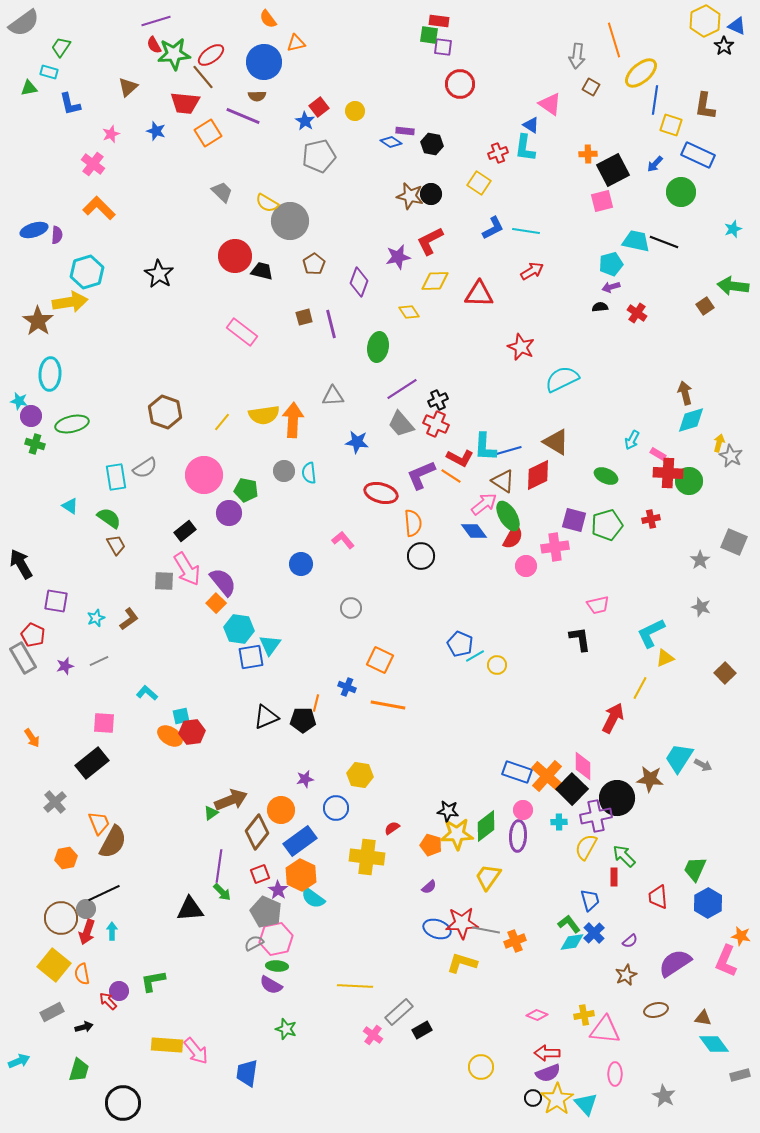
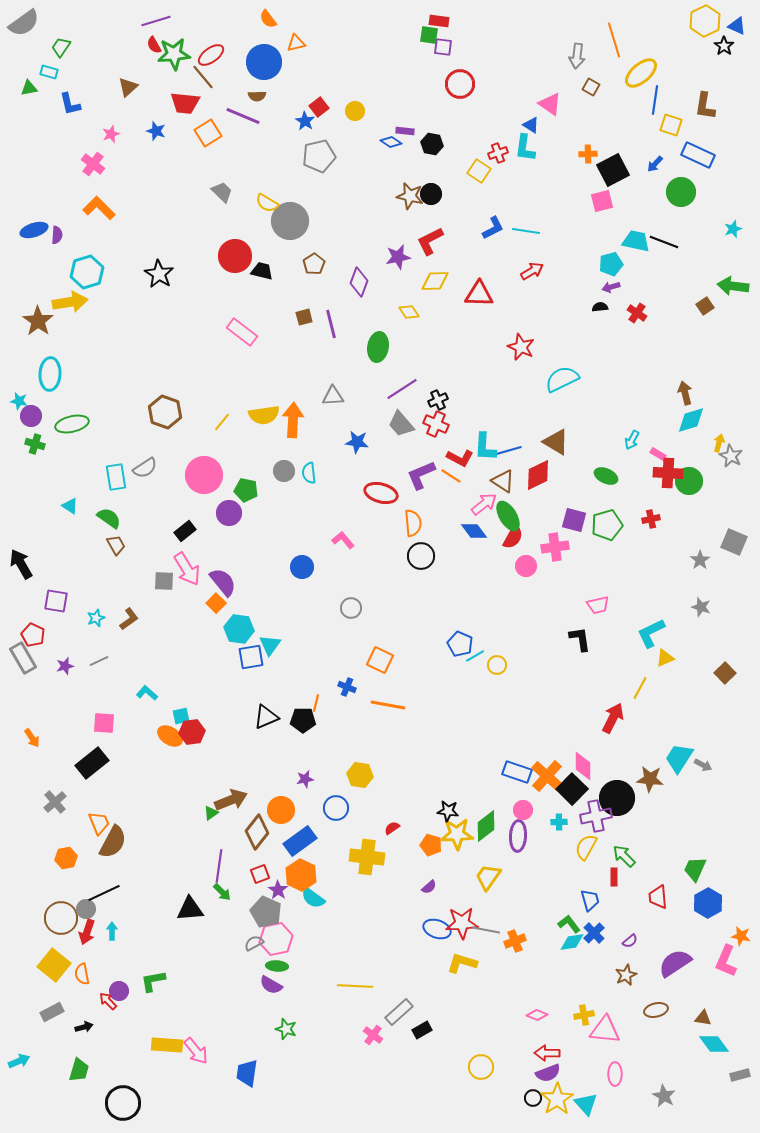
yellow square at (479, 183): moved 12 px up
blue circle at (301, 564): moved 1 px right, 3 px down
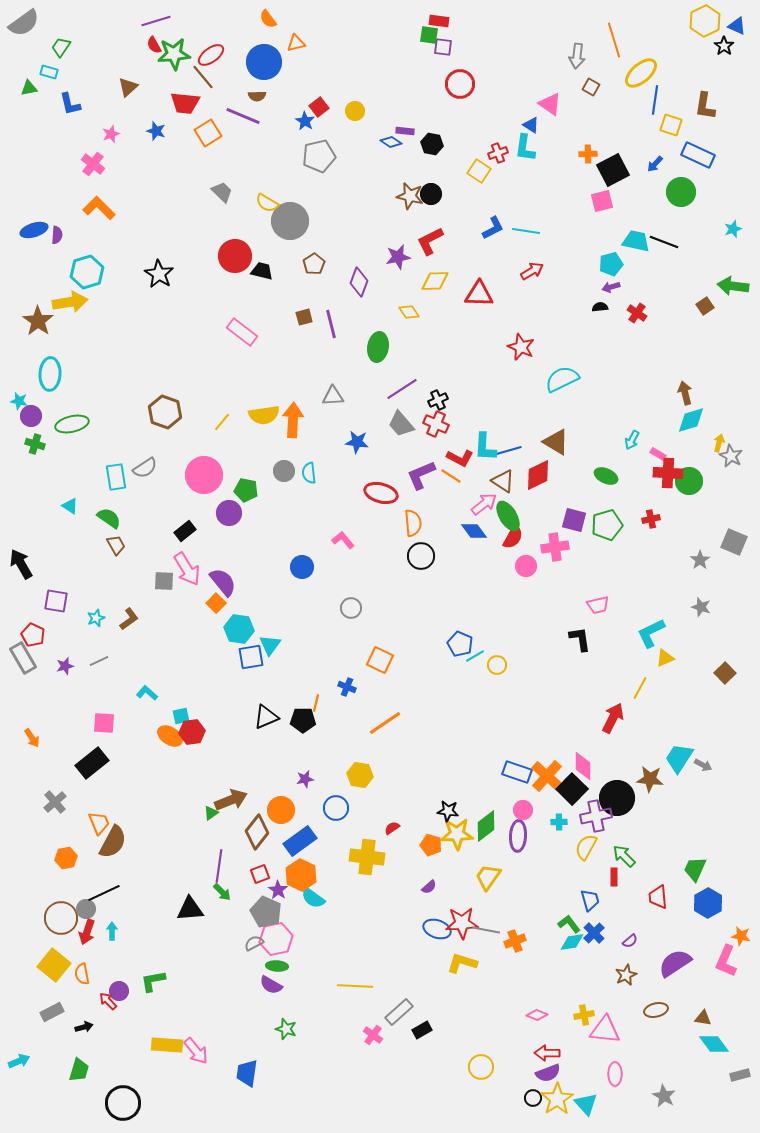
orange line at (388, 705): moved 3 px left, 18 px down; rotated 44 degrees counterclockwise
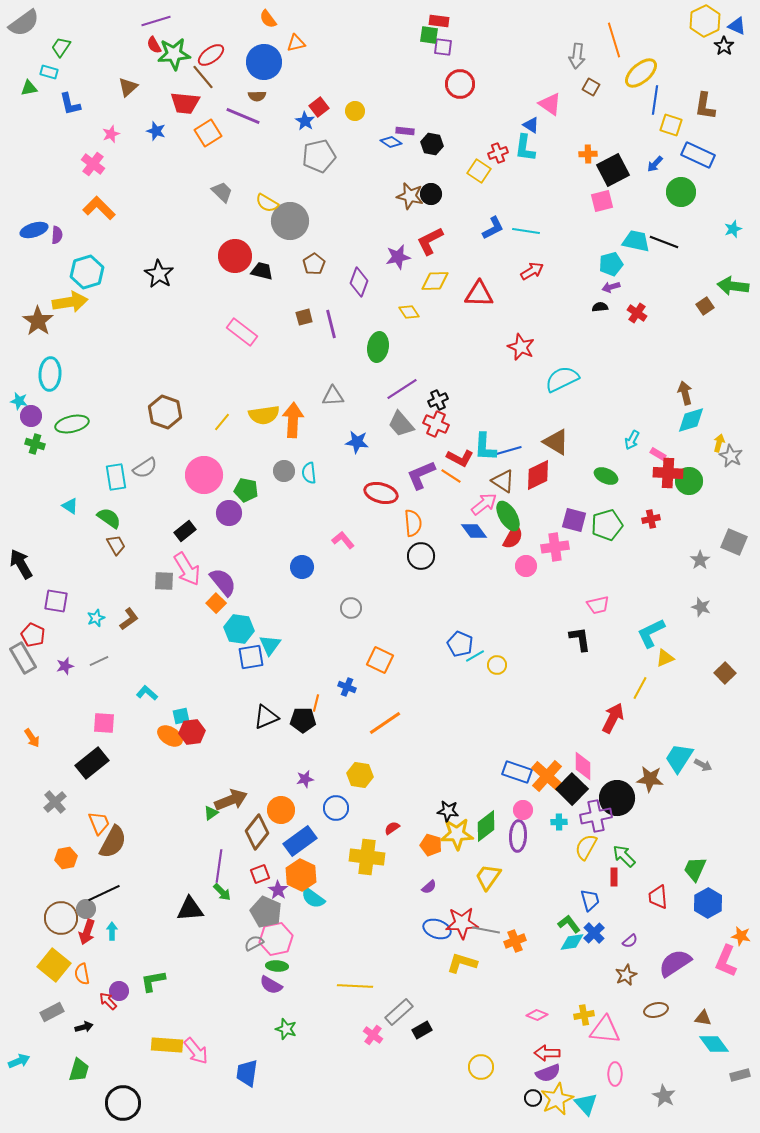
yellow star at (557, 1099): rotated 8 degrees clockwise
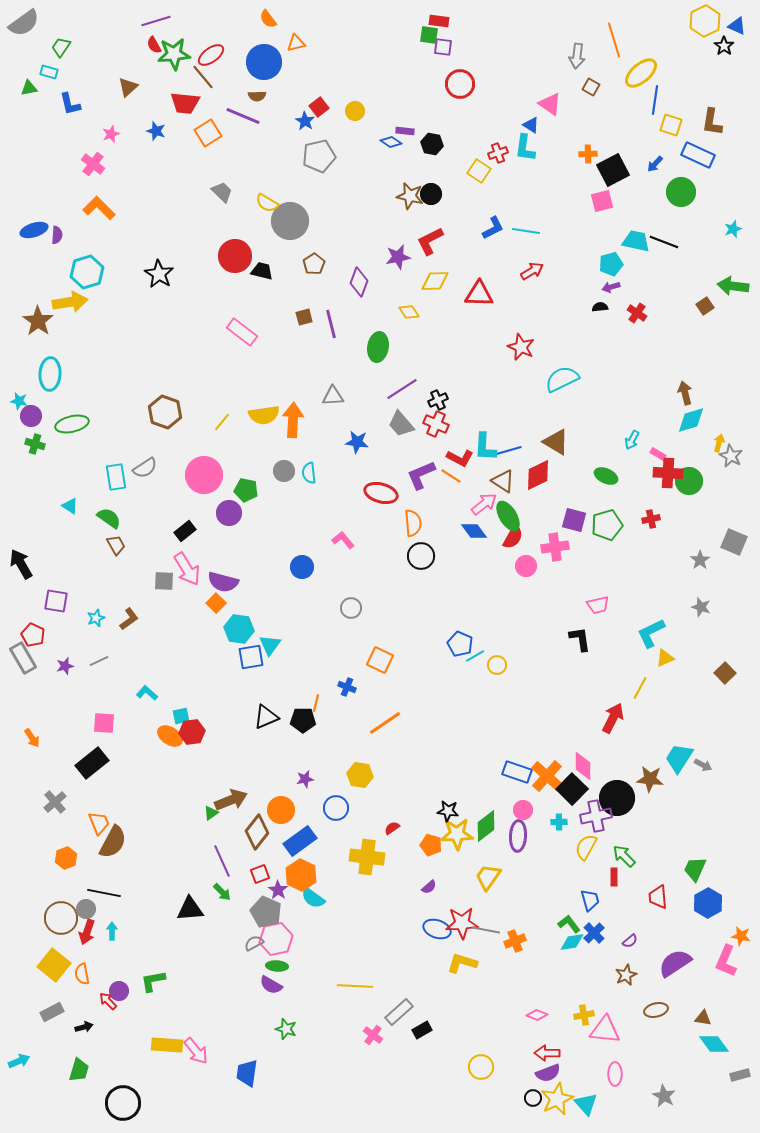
brown L-shape at (705, 106): moved 7 px right, 16 px down
purple semicircle at (223, 582): rotated 144 degrees clockwise
orange hexagon at (66, 858): rotated 10 degrees counterclockwise
purple line at (219, 866): moved 3 px right, 5 px up; rotated 32 degrees counterclockwise
black line at (104, 893): rotated 36 degrees clockwise
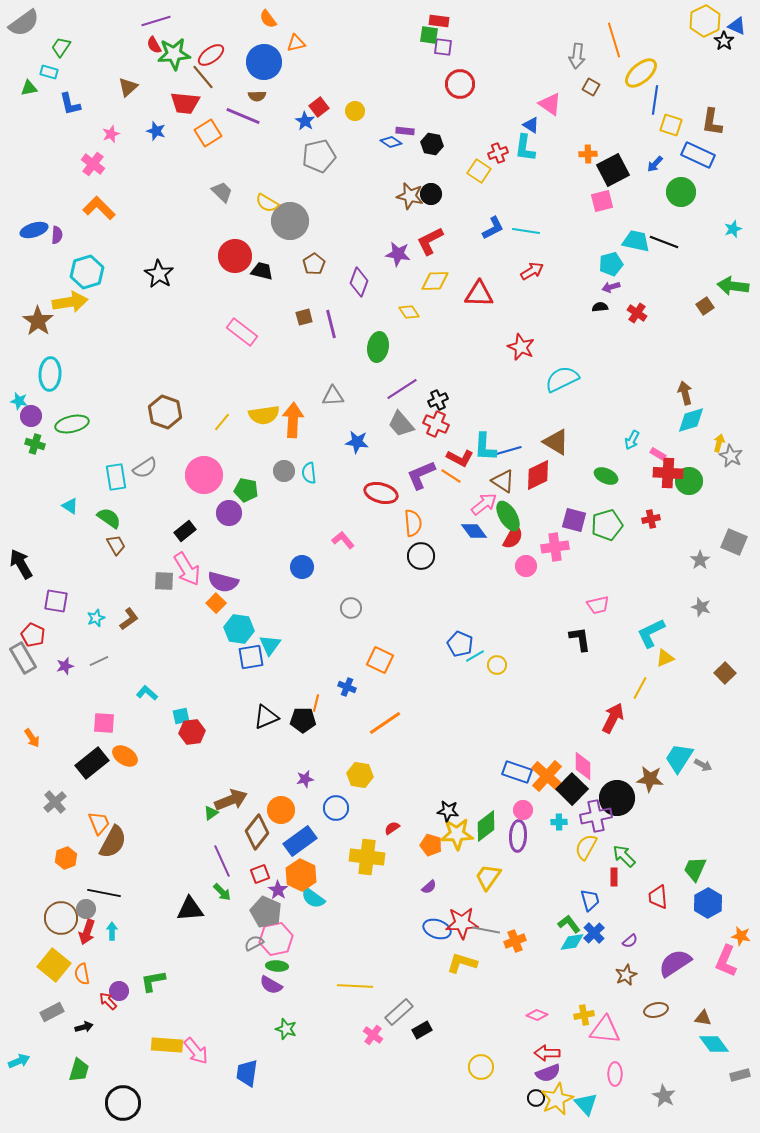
black star at (724, 46): moved 5 px up
purple star at (398, 257): moved 3 px up; rotated 20 degrees clockwise
orange ellipse at (170, 736): moved 45 px left, 20 px down
black circle at (533, 1098): moved 3 px right
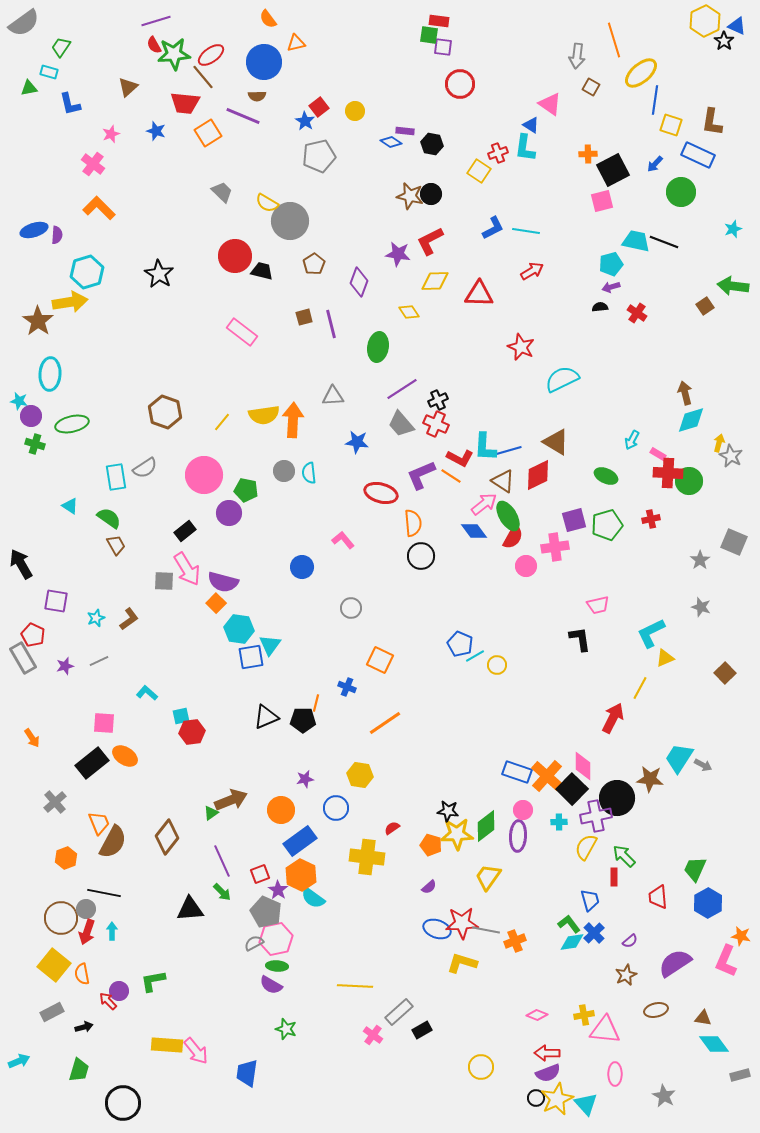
purple square at (574, 520): rotated 30 degrees counterclockwise
brown diamond at (257, 832): moved 90 px left, 5 px down
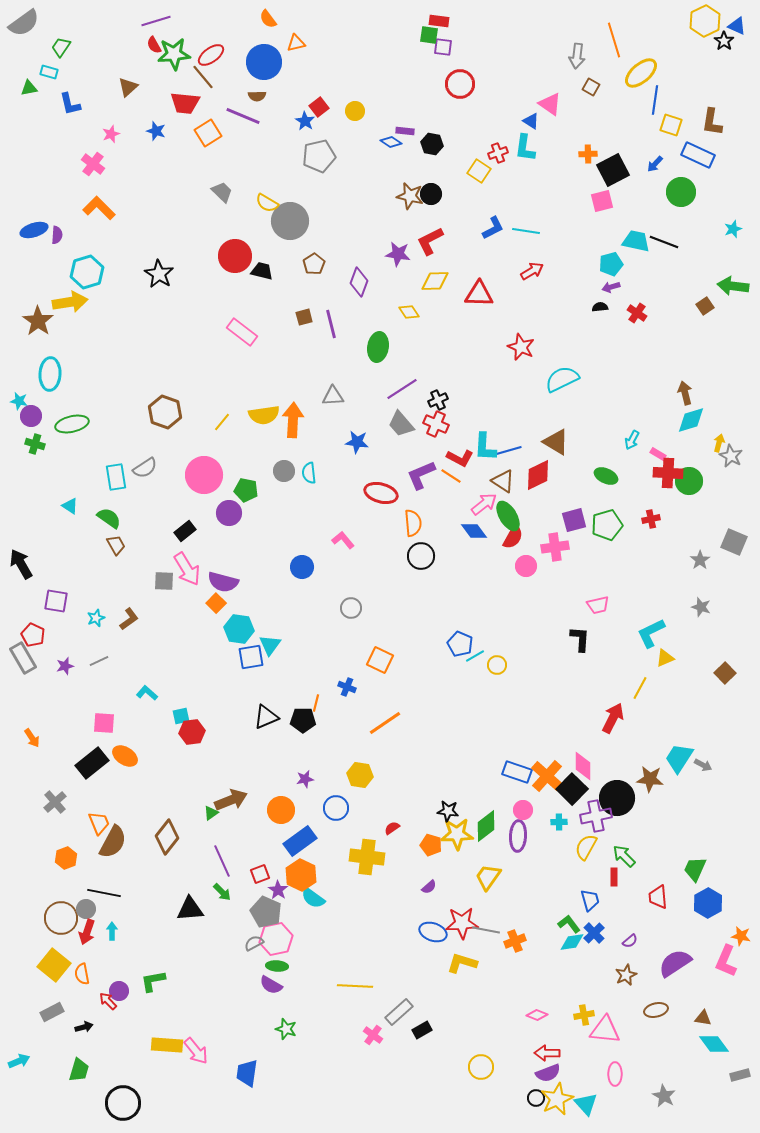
blue triangle at (531, 125): moved 4 px up
black L-shape at (580, 639): rotated 12 degrees clockwise
blue ellipse at (437, 929): moved 4 px left, 3 px down
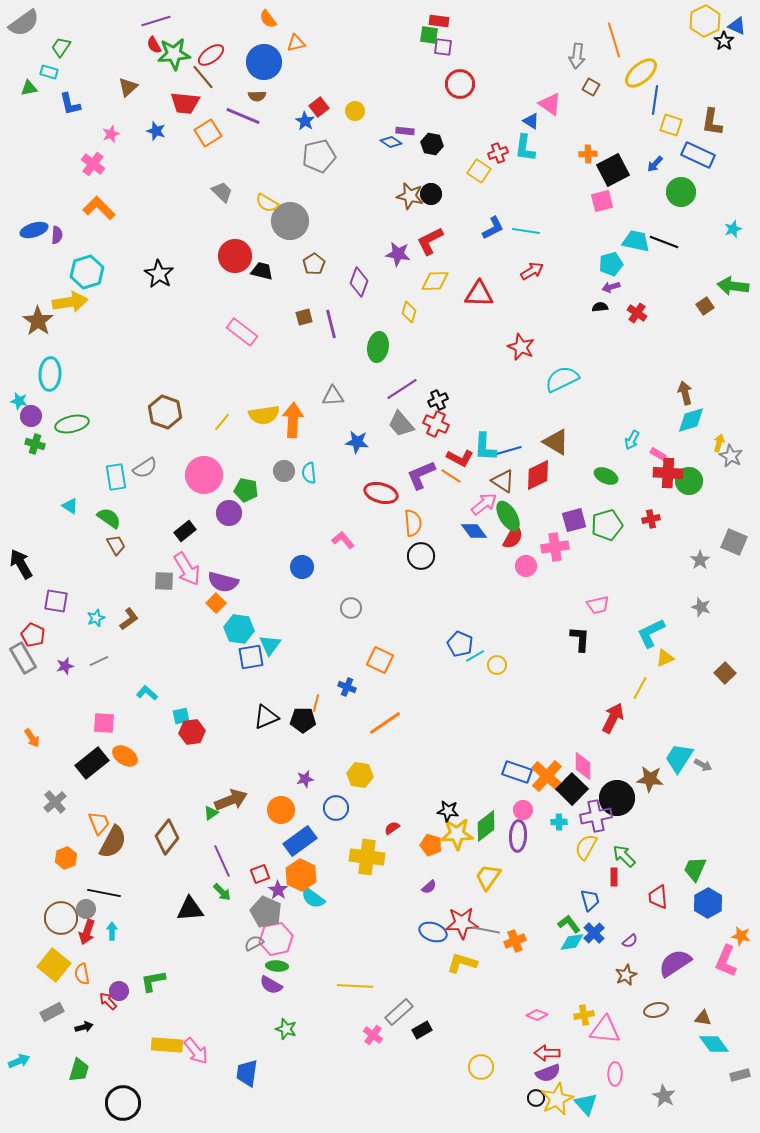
yellow diamond at (409, 312): rotated 50 degrees clockwise
